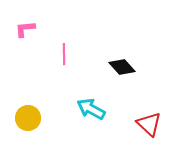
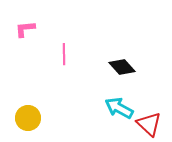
cyan arrow: moved 28 px right, 1 px up
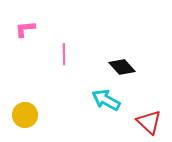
cyan arrow: moved 13 px left, 8 px up
yellow circle: moved 3 px left, 3 px up
red triangle: moved 2 px up
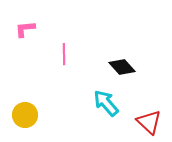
cyan arrow: moved 3 px down; rotated 20 degrees clockwise
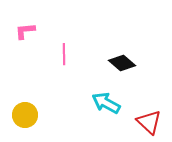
pink L-shape: moved 2 px down
black diamond: moved 4 px up; rotated 8 degrees counterclockwise
cyan arrow: rotated 20 degrees counterclockwise
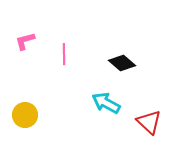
pink L-shape: moved 10 px down; rotated 10 degrees counterclockwise
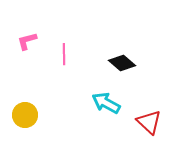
pink L-shape: moved 2 px right
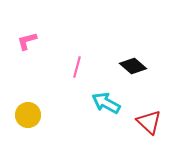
pink line: moved 13 px right, 13 px down; rotated 15 degrees clockwise
black diamond: moved 11 px right, 3 px down
yellow circle: moved 3 px right
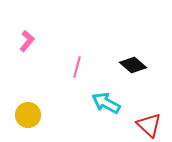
pink L-shape: rotated 145 degrees clockwise
black diamond: moved 1 px up
red triangle: moved 3 px down
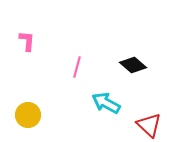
pink L-shape: rotated 35 degrees counterclockwise
